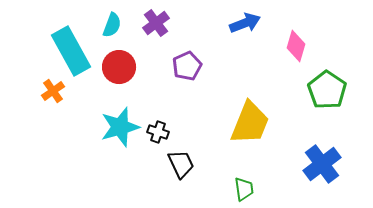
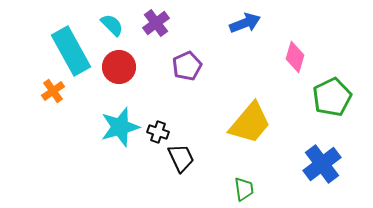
cyan semicircle: rotated 65 degrees counterclockwise
pink diamond: moved 1 px left, 11 px down
green pentagon: moved 5 px right, 7 px down; rotated 12 degrees clockwise
yellow trapezoid: rotated 18 degrees clockwise
black trapezoid: moved 6 px up
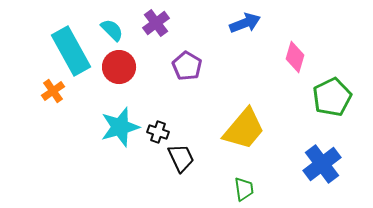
cyan semicircle: moved 5 px down
purple pentagon: rotated 16 degrees counterclockwise
yellow trapezoid: moved 6 px left, 6 px down
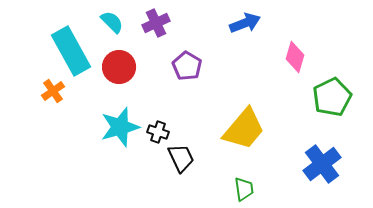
purple cross: rotated 12 degrees clockwise
cyan semicircle: moved 8 px up
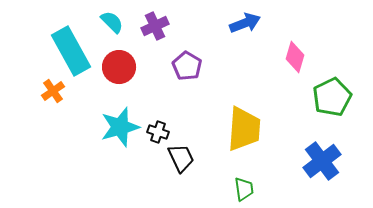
purple cross: moved 1 px left, 3 px down
yellow trapezoid: rotated 36 degrees counterclockwise
blue cross: moved 3 px up
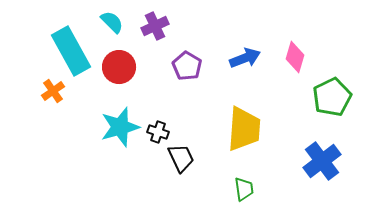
blue arrow: moved 35 px down
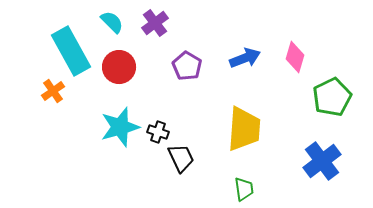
purple cross: moved 3 px up; rotated 12 degrees counterclockwise
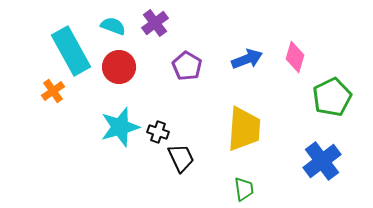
cyan semicircle: moved 1 px right, 4 px down; rotated 25 degrees counterclockwise
blue arrow: moved 2 px right, 1 px down
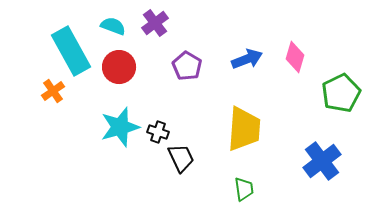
green pentagon: moved 9 px right, 4 px up
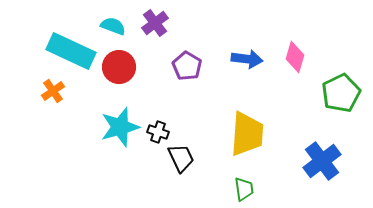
cyan rectangle: rotated 36 degrees counterclockwise
blue arrow: rotated 28 degrees clockwise
yellow trapezoid: moved 3 px right, 5 px down
